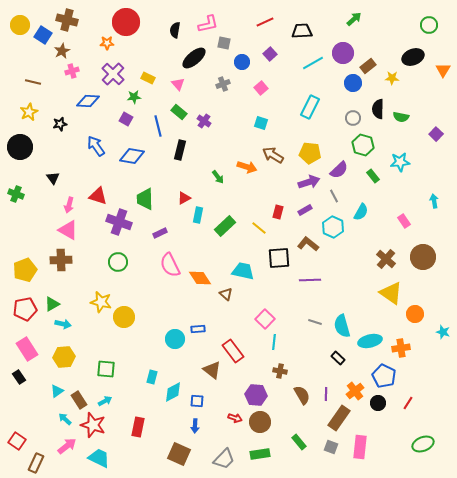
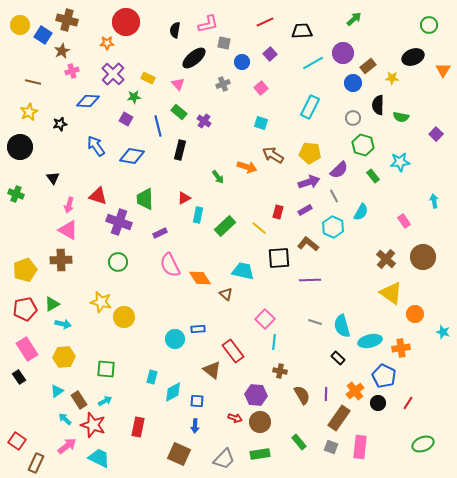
black semicircle at (378, 109): moved 4 px up
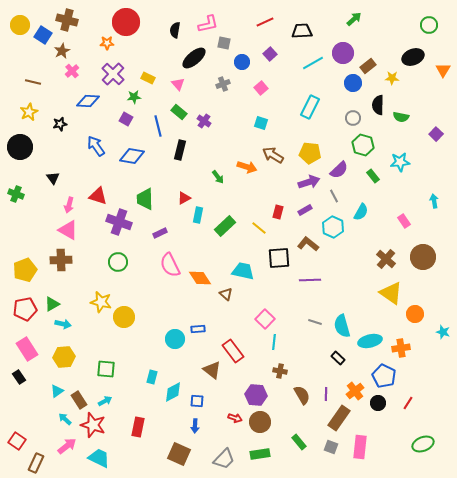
pink cross at (72, 71): rotated 24 degrees counterclockwise
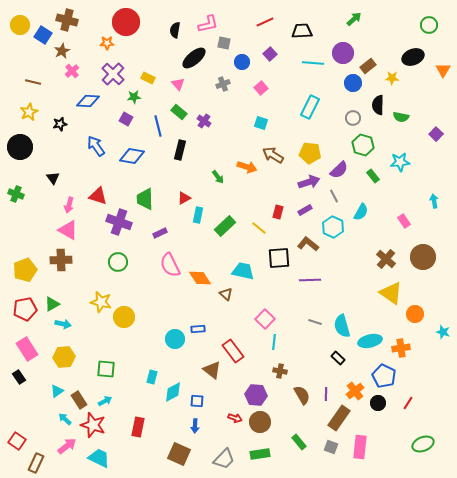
cyan line at (313, 63): rotated 35 degrees clockwise
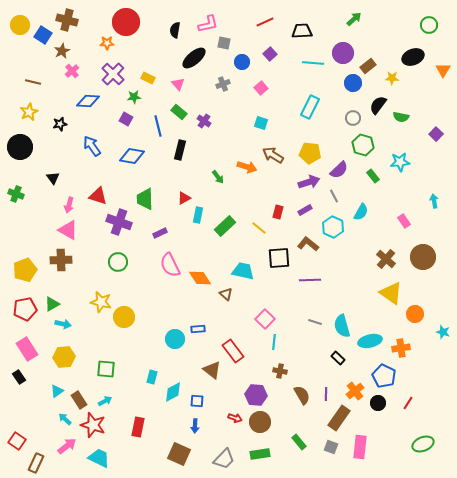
black semicircle at (378, 105): rotated 36 degrees clockwise
blue arrow at (96, 146): moved 4 px left
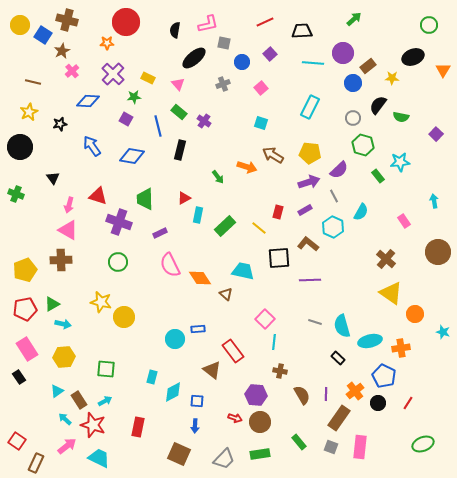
green rectangle at (373, 176): moved 5 px right
brown circle at (423, 257): moved 15 px right, 5 px up
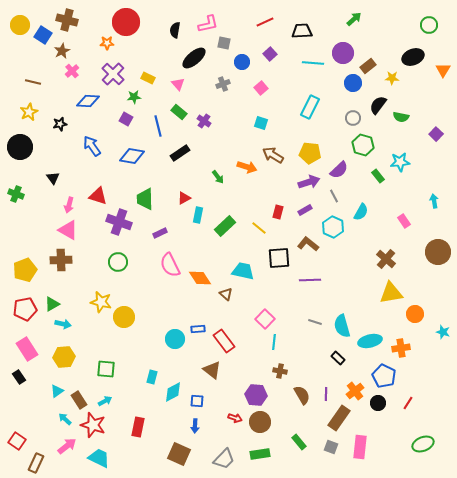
black rectangle at (180, 150): moved 3 px down; rotated 42 degrees clockwise
yellow triangle at (391, 293): rotated 45 degrees counterclockwise
red rectangle at (233, 351): moved 9 px left, 10 px up
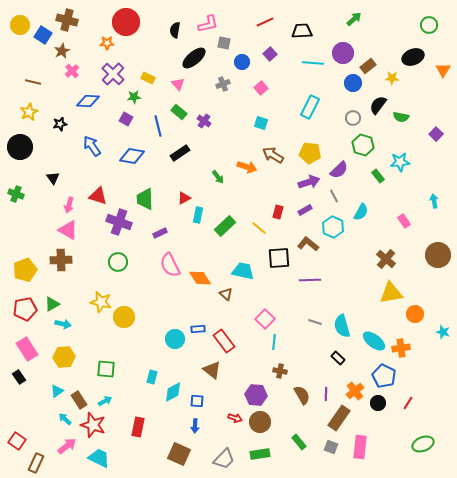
brown circle at (438, 252): moved 3 px down
cyan ellipse at (370, 341): moved 4 px right; rotated 50 degrees clockwise
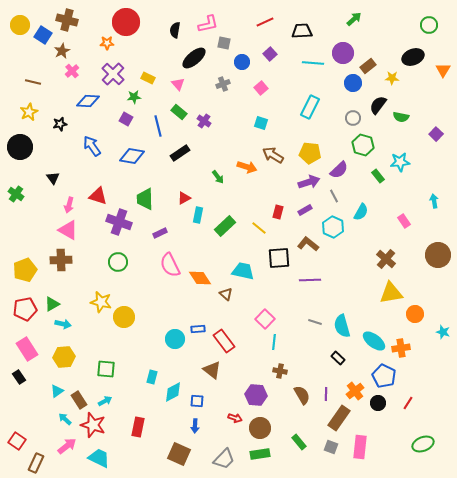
green cross at (16, 194): rotated 14 degrees clockwise
brown circle at (260, 422): moved 6 px down
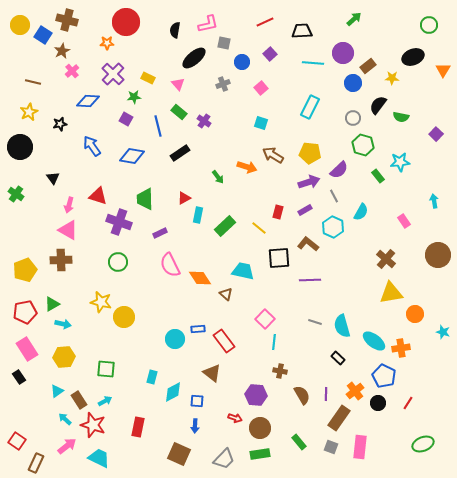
red pentagon at (25, 309): moved 3 px down
brown triangle at (212, 370): moved 3 px down
